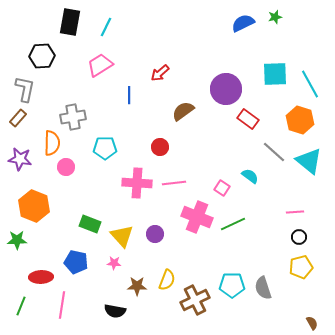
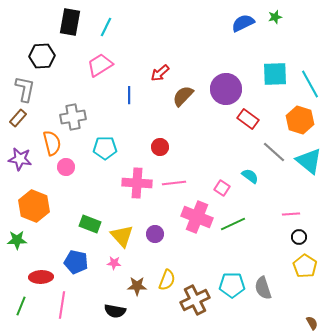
brown semicircle at (183, 111): moved 15 px up; rotated 10 degrees counterclockwise
orange semicircle at (52, 143): rotated 15 degrees counterclockwise
pink line at (295, 212): moved 4 px left, 2 px down
yellow pentagon at (301, 267): moved 4 px right, 1 px up; rotated 25 degrees counterclockwise
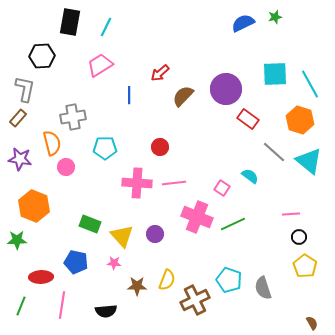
cyan pentagon at (232, 285): moved 3 px left, 5 px up; rotated 20 degrees clockwise
black semicircle at (115, 311): moved 9 px left; rotated 15 degrees counterclockwise
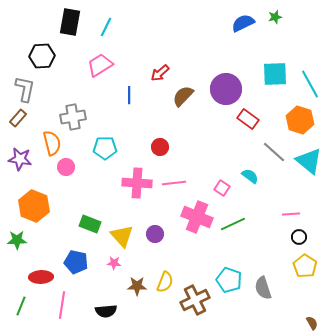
yellow semicircle at (167, 280): moved 2 px left, 2 px down
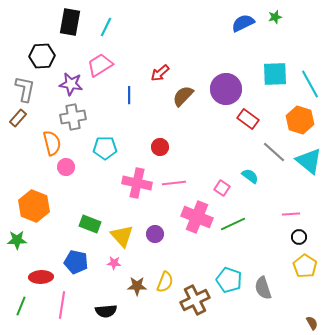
purple star at (20, 159): moved 51 px right, 75 px up
pink cross at (137, 183): rotated 8 degrees clockwise
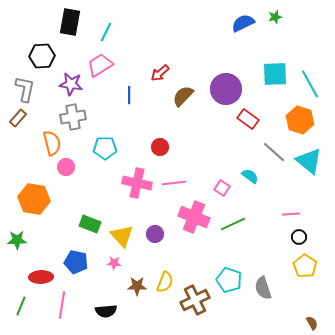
cyan line at (106, 27): moved 5 px down
orange hexagon at (34, 206): moved 7 px up; rotated 12 degrees counterclockwise
pink cross at (197, 217): moved 3 px left
